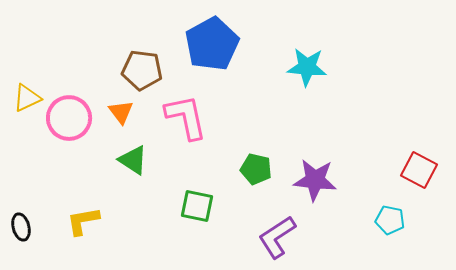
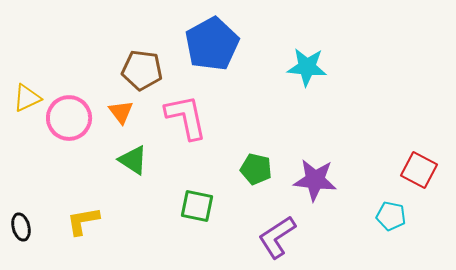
cyan pentagon: moved 1 px right, 4 px up
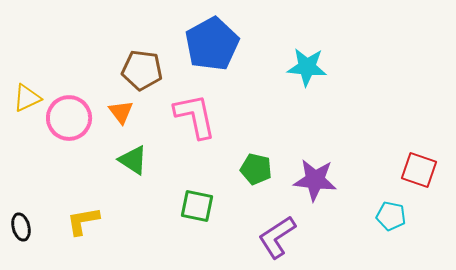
pink L-shape: moved 9 px right, 1 px up
red square: rotated 9 degrees counterclockwise
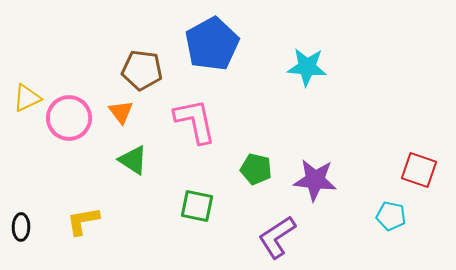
pink L-shape: moved 5 px down
black ellipse: rotated 16 degrees clockwise
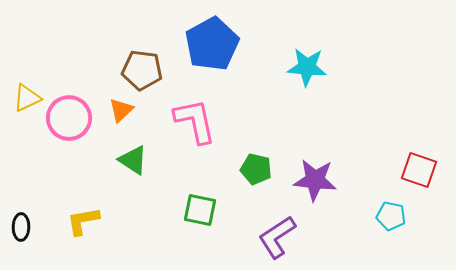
orange triangle: moved 2 px up; rotated 24 degrees clockwise
green square: moved 3 px right, 4 px down
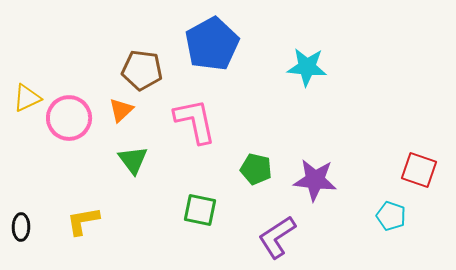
green triangle: rotated 20 degrees clockwise
cyan pentagon: rotated 8 degrees clockwise
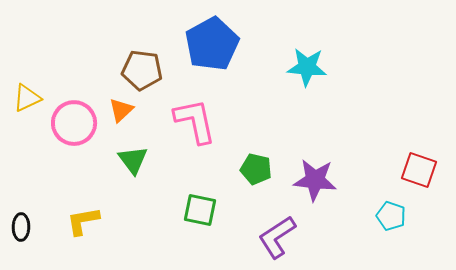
pink circle: moved 5 px right, 5 px down
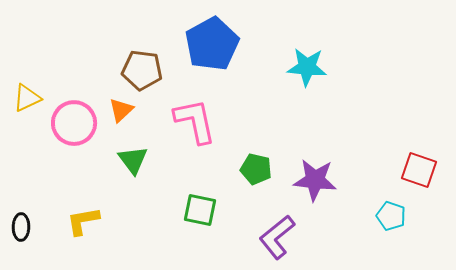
purple L-shape: rotated 6 degrees counterclockwise
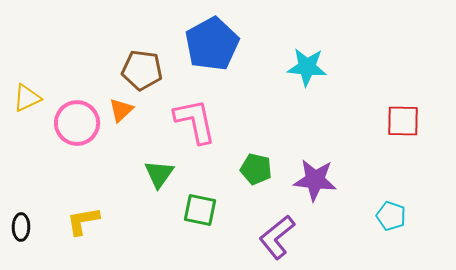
pink circle: moved 3 px right
green triangle: moved 26 px right, 14 px down; rotated 12 degrees clockwise
red square: moved 16 px left, 49 px up; rotated 18 degrees counterclockwise
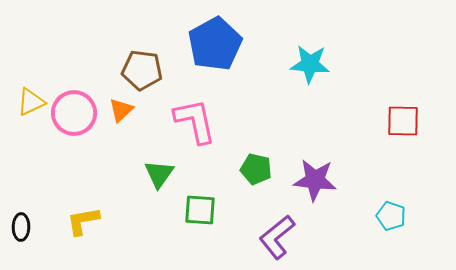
blue pentagon: moved 3 px right
cyan star: moved 3 px right, 3 px up
yellow triangle: moved 4 px right, 4 px down
pink circle: moved 3 px left, 10 px up
green square: rotated 8 degrees counterclockwise
